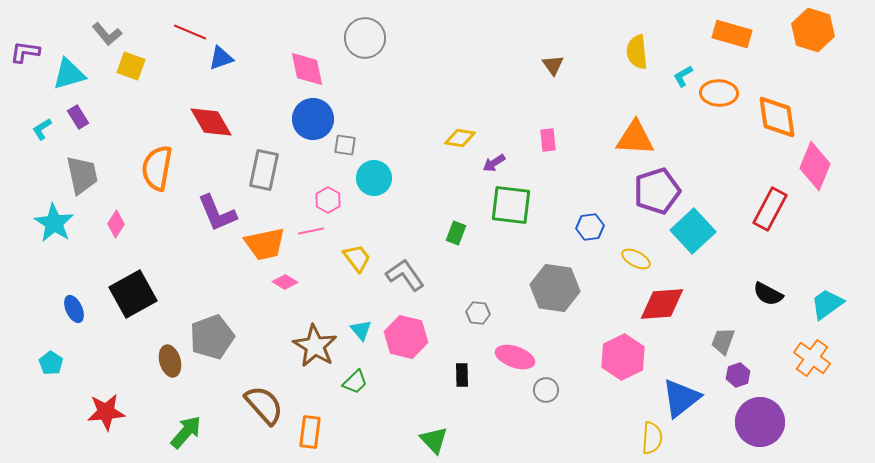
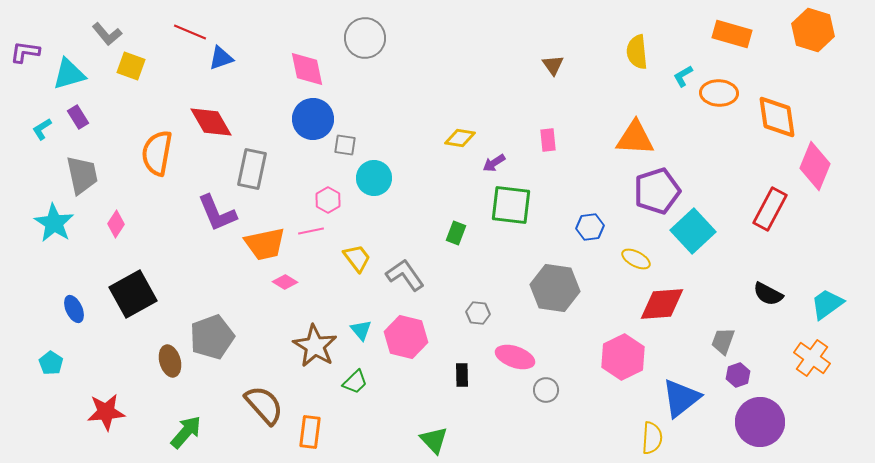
orange semicircle at (157, 168): moved 15 px up
gray rectangle at (264, 170): moved 12 px left, 1 px up
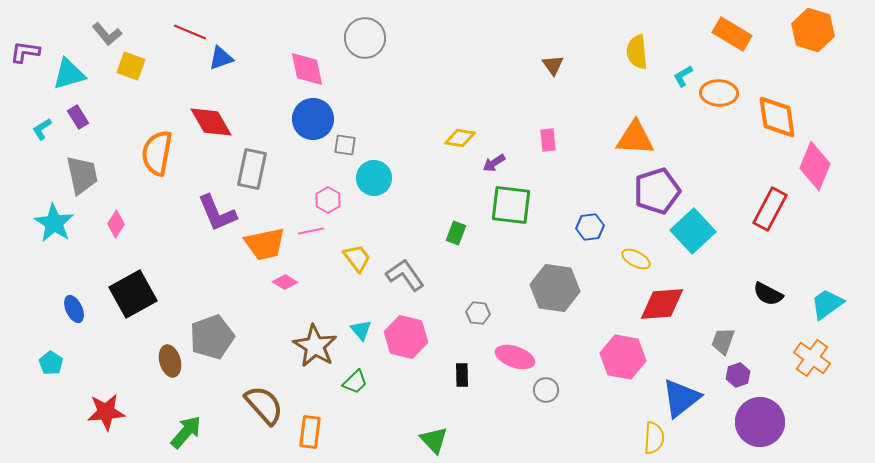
orange rectangle at (732, 34): rotated 15 degrees clockwise
pink hexagon at (623, 357): rotated 24 degrees counterclockwise
yellow semicircle at (652, 438): moved 2 px right
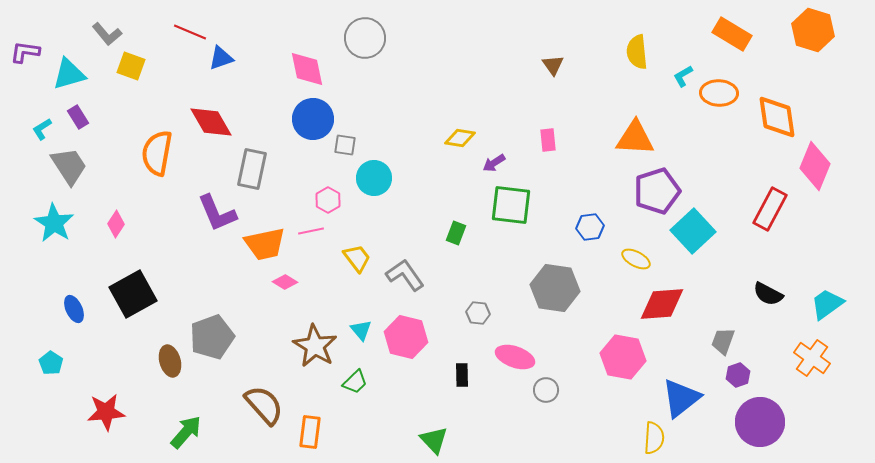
gray trapezoid at (82, 175): moved 13 px left, 9 px up; rotated 21 degrees counterclockwise
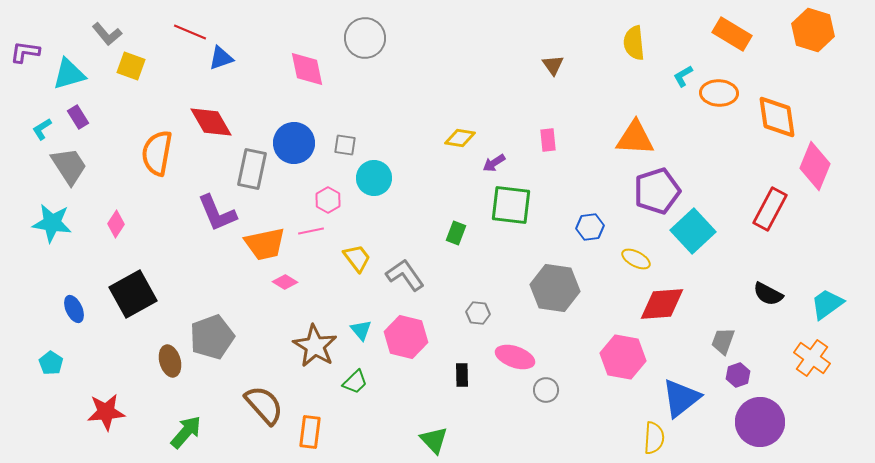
yellow semicircle at (637, 52): moved 3 px left, 9 px up
blue circle at (313, 119): moved 19 px left, 24 px down
cyan star at (54, 223): moved 2 px left; rotated 24 degrees counterclockwise
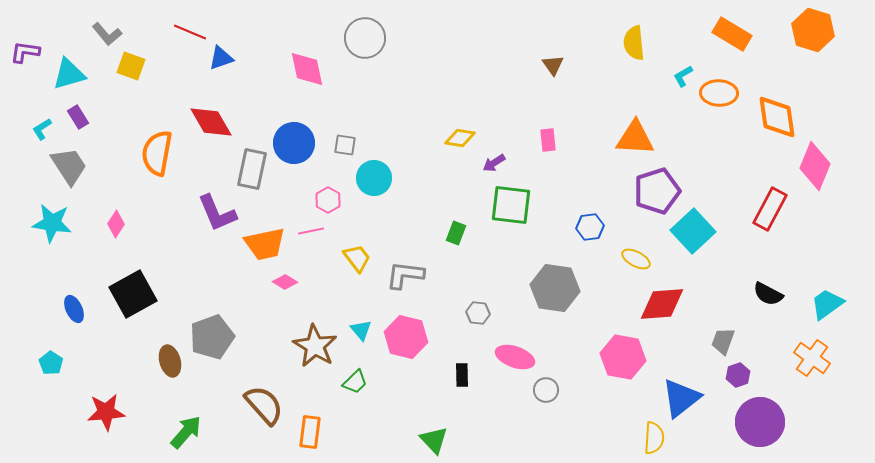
gray L-shape at (405, 275): rotated 48 degrees counterclockwise
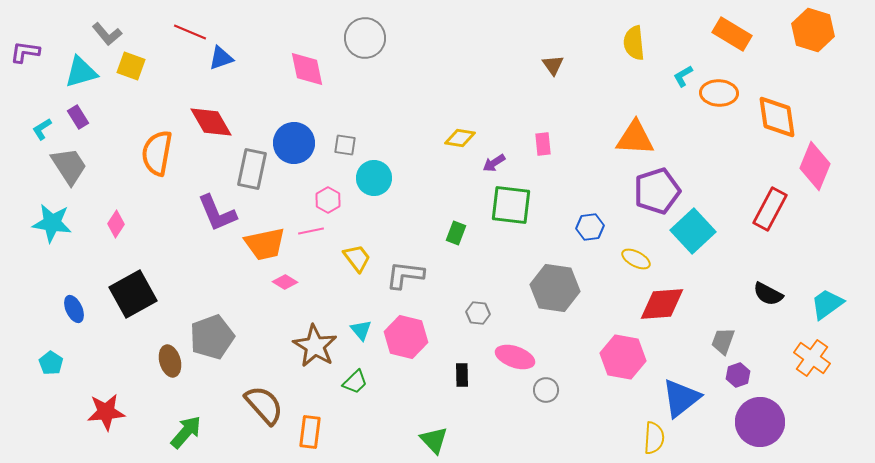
cyan triangle at (69, 74): moved 12 px right, 2 px up
pink rectangle at (548, 140): moved 5 px left, 4 px down
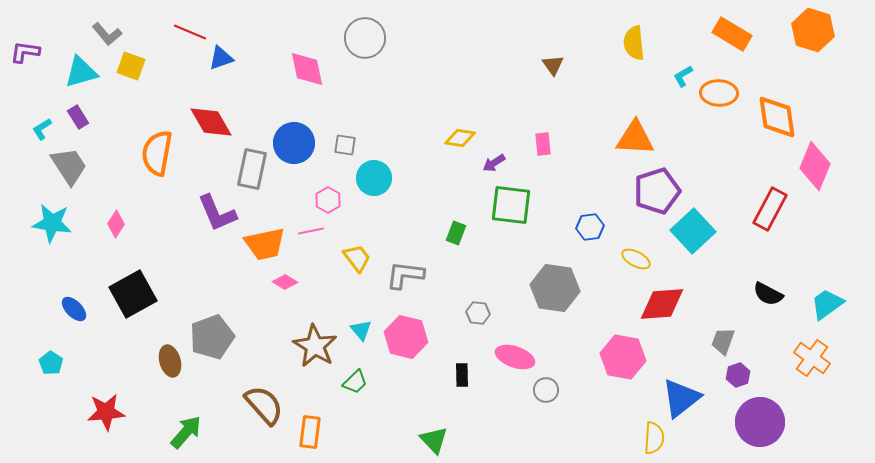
blue ellipse at (74, 309): rotated 20 degrees counterclockwise
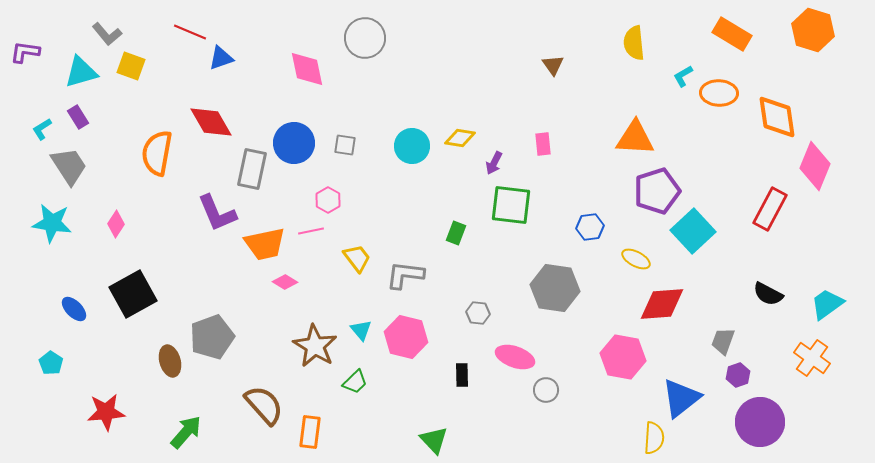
purple arrow at (494, 163): rotated 30 degrees counterclockwise
cyan circle at (374, 178): moved 38 px right, 32 px up
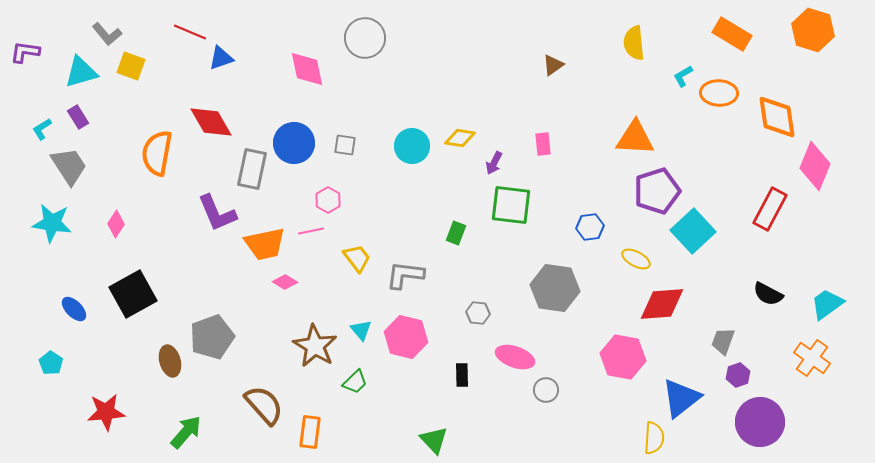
brown triangle at (553, 65): rotated 30 degrees clockwise
